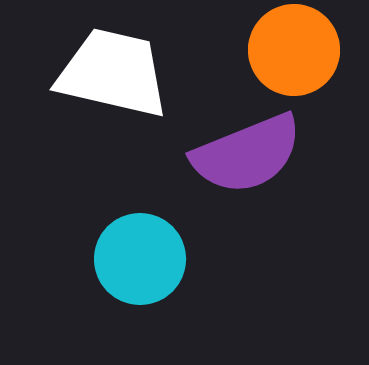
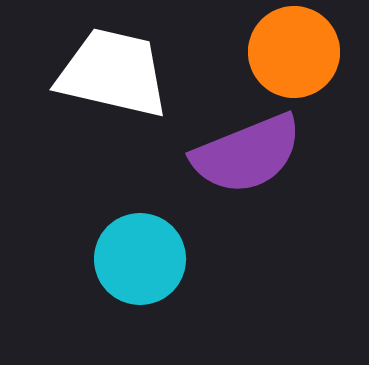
orange circle: moved 2 px down
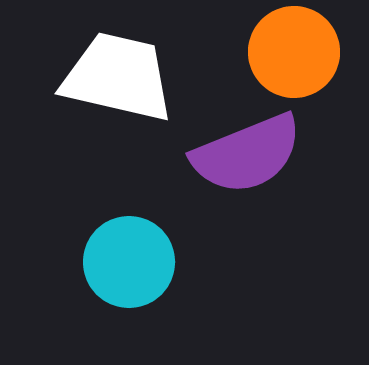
white trapezoid: moved 5 px right, 4 px down
cyan circle: moved 11 px left, 3 px down
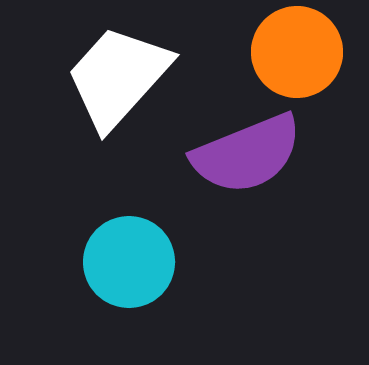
orange circle: moved 3 px right
white trapezoid: rotated 61 degrees counterclockwise
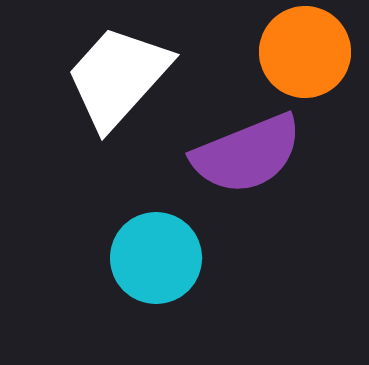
orange circle: moved 8 px right
cyan circle: moved 27 px right, 4 px up
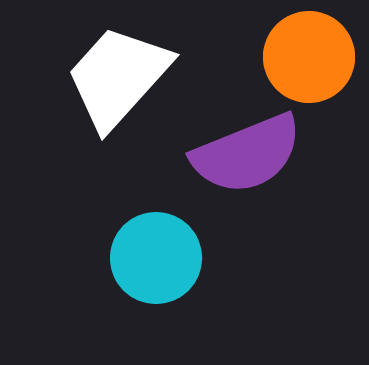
orange circle: moved 4 px right, 5 px down
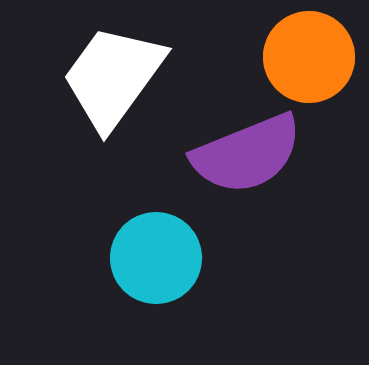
white trapezoid: moved 5 px left; rotated 6 degrees counterclockwise
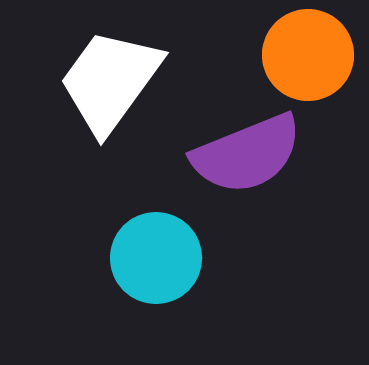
orange circle: moved 1 px left, 2 px up
white trapezoid: moved 3 px left, 4 px down
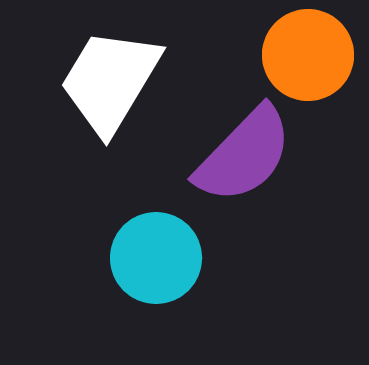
white trapezoid: rotated 5 degrees counterclockwise
purple semicircle: moved 3 px left, 1 px down; rotated 24 degrees counterclockwise
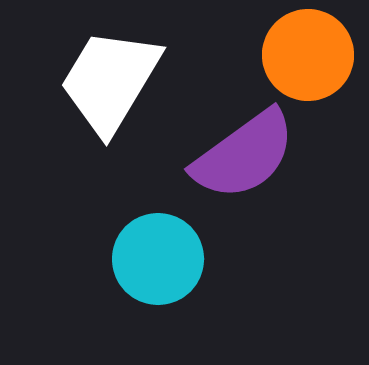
purple semicircle: rotated 10 degrees clockwise
cyan circle: moved 2 px right, 1 px down
